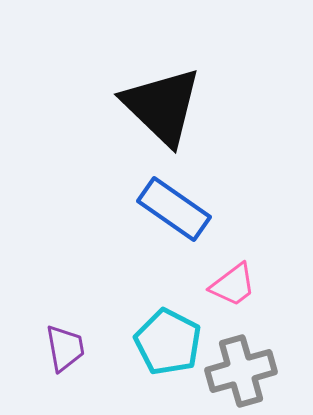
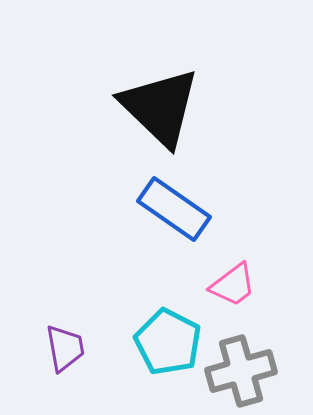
black triangle: moved 2 px left, 1 px down
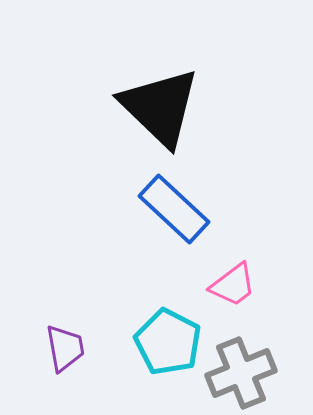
blue rectangle: rotated 8 degrees clockwise
gray cross: moved 2 px down; rotated 6 degrees counterclockwise
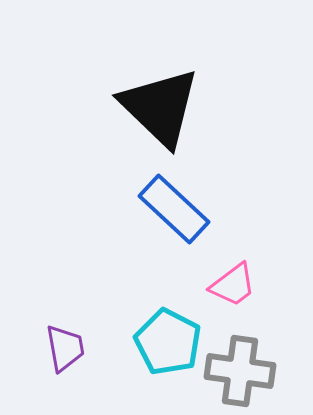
gray cross: moved 1 px left, 2 px up; rotated 30 degrees clockwise
